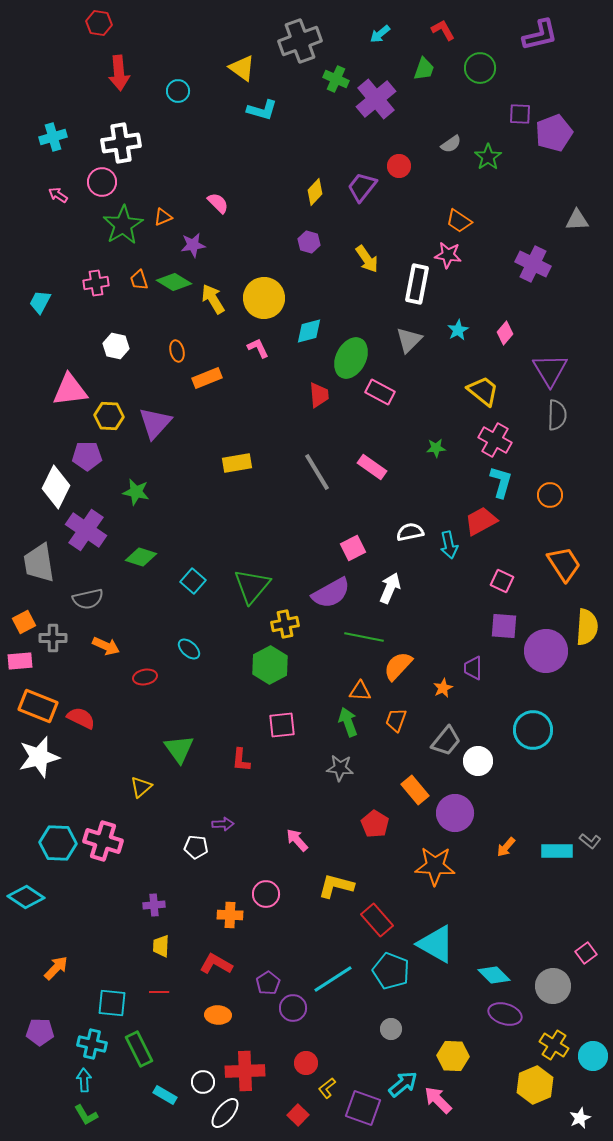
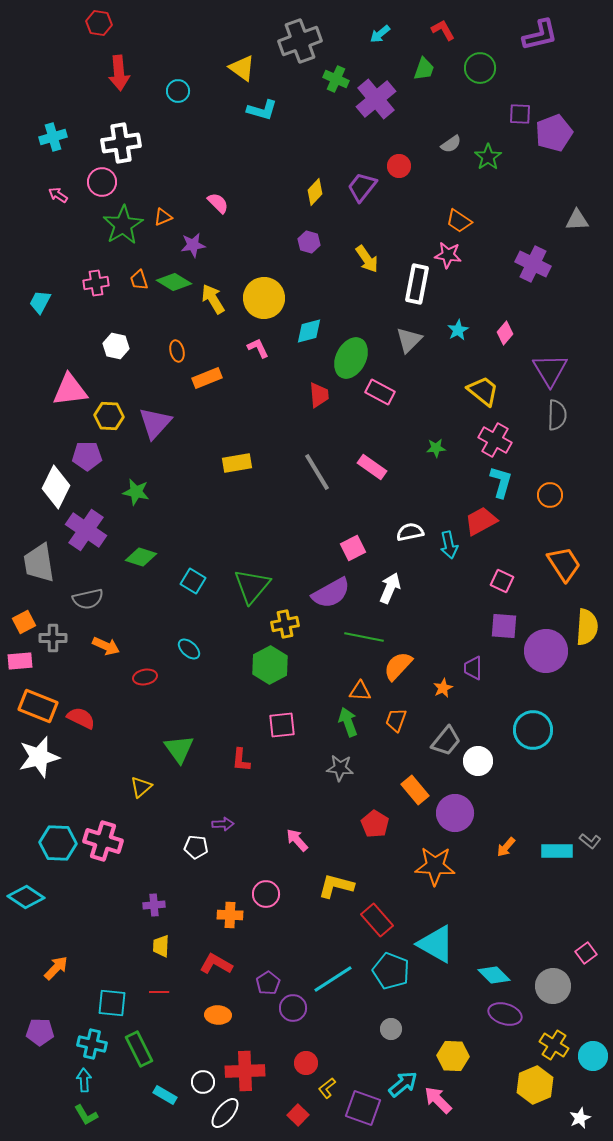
cyan square at (193, 581): rotated 10 degrees counterclockwise
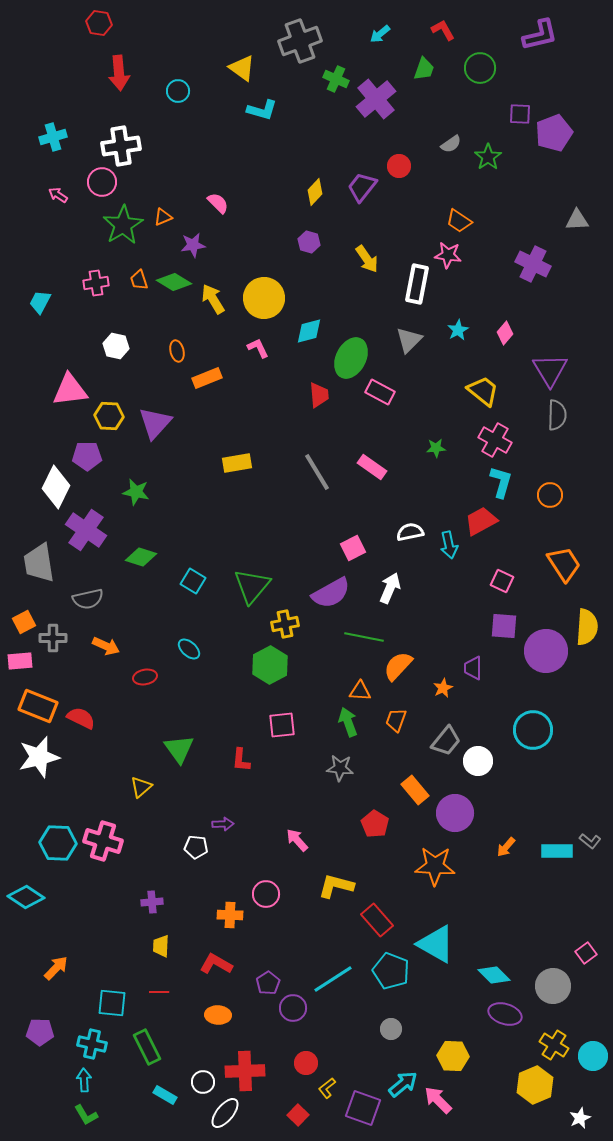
white cross at (121, 143): moved 3 px down
purple cross at (154, 905): moved 2 px left, 3 px up
green rectangle at (139, 1049): moved 8 px right, 2 px up
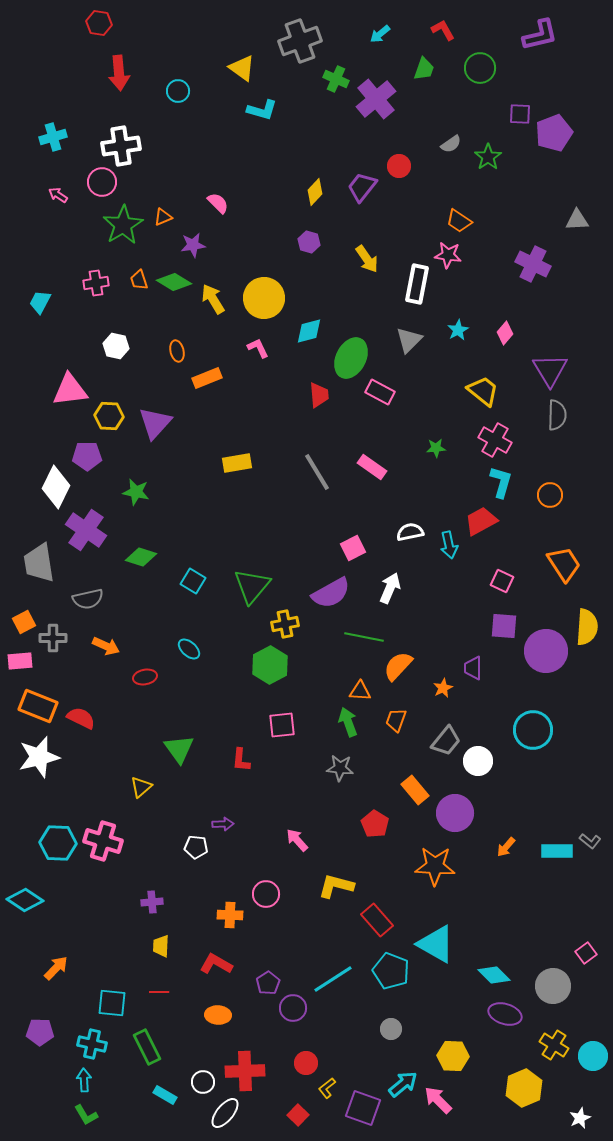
cyan diamond at (26, 897): moved 1 px left, 3 px down
yellow hexagon at (535, 1085): moved 11 px left, 3 px down
